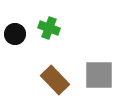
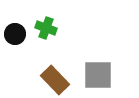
green cross: moved 3 px left
gray square: moved 1 px left
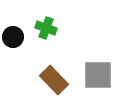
black circle: moved 2 px left, 3 px down
brown rectangle: moved 1 px left
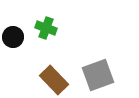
gray square: rotated 20 degrees counterclockwise
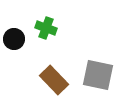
black circle: moved 1 px right, 2 px down
gray square: rotated 32 degrees clockwise
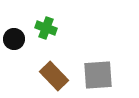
gray square: rotated 16 degrees counterclockwise
brown rectangle: moved 4 px up
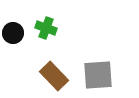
black circle: moved 1 px left, 6 px up
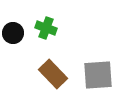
brown rectangle: moved 1 px left, 2 px up
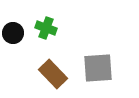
gray square: moved 7 px up
